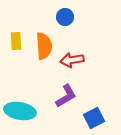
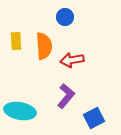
purple L-shape: rotated 20 degrees counterclockwise
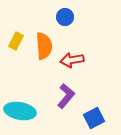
yellow rectangle: rotated 30 degrees clockwise
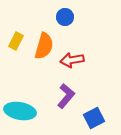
orange semicircle: rotated 20 degrees clockwise
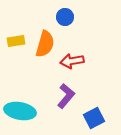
yellow rectangle: rotated 54 degrees clockwise
orange semicircle: moved 1 px right, 2 px up
red arrow: moved 1 px down
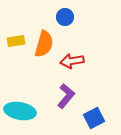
orange semicircle: moved 1 px left
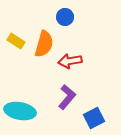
yellow rectangle: rotated 42 degrees clockwise
red arrow: moved 2 px left
purple L-shape: moved 1 px right, 1 px down
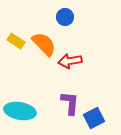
orange semicircle: rotated 60 degrees counterclockwise
purple L-shape: moved 3 px right, 6 px down; rotated 35 degrees counterclockwise
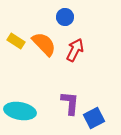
red arrow: moved 5 px right, 11 px up; rotated 125 degrees clockwise
